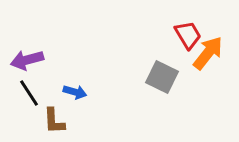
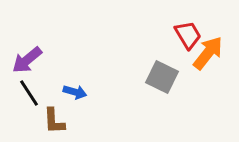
purple arrow: rotated 24 degrees counterclockwise
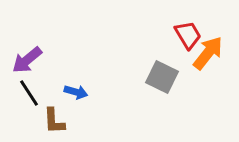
blue arrow: moved 1 px right
